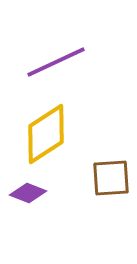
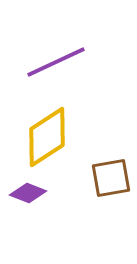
yellow diamond: moved 1 px right, 3 px down
brown square: rotated 6 degrees counterclockwise
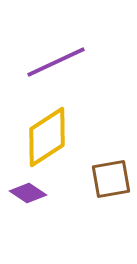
brown square: moved 1 px down
purple diamond: rotated 12 degrees clockwise
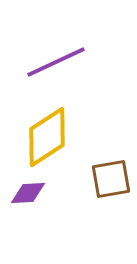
purple diamond: rotated 36 degrees counterclockwise
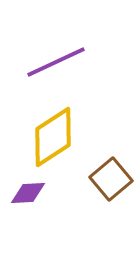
yellow diamond: moved 6 px right
brown square: rotated 30 degrees counterclockwise
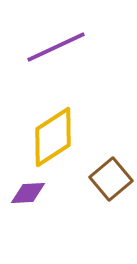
purple line: moved 15 px up
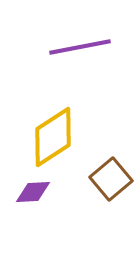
purple line: moved 24 px right; rotated 14 degrees clockwise
purple diamond: moved 5 px right, 1 px up
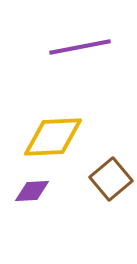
yellow diamond: rotated 30 degrees clockwise
purple diamond: moved 1 px left, 1 px up
